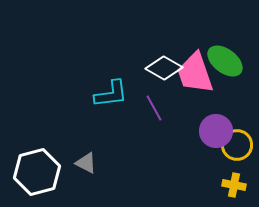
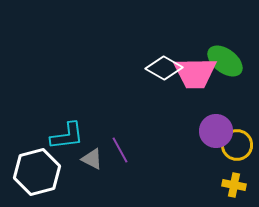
pink trapezoid: rotated 72 degrees counterclockwise
cyan L-shape: moved 44 px left, 42 px down
purple line: moved 34 px left, 42 px down
gray triangle: moved 6 px right, 4 px up
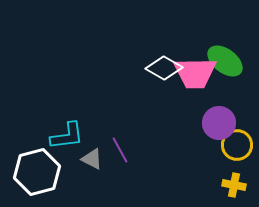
purple circle: moved 3 px right, 8 px up
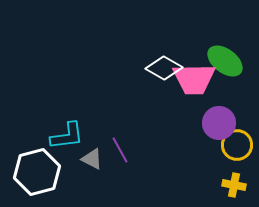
pink trapezoid: moved 1 px left, 6 px down
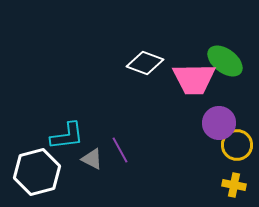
white diamond: moved 19 px left, 5 px up; rotated 9 degrees counterclockwise
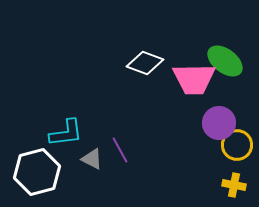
cyan L-shape: moved 1 px left, 3 px up
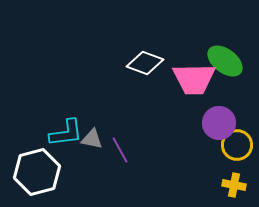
gray triangle: moved 20 px up; rotated 15 degrees counterclockwise
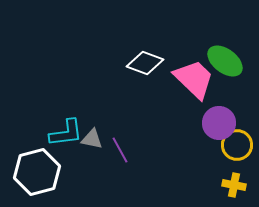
pink trapezoid: rotated 135 degrees counterclockwise
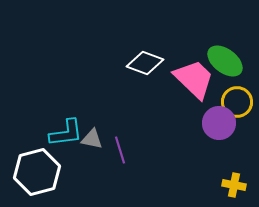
yellow circle: moved 43 px up
purple line: rotated 12 degrees clockwise
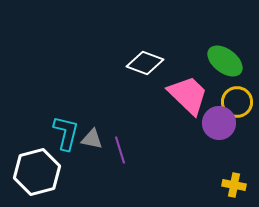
pink trapezoid: moved 6 px left, 16 px down
cyan L-shape: rotated 69 degrees counterclockwise
